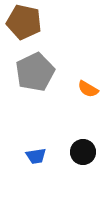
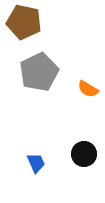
gray pentagon: moved 4 px right
black circle: moved 1 px right, 2 px down
blue trapezoid: moved 7 px down; rotated 105 degrees counterclockwise
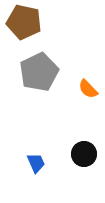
orange semicircle: rotated 15 degrees clockwise
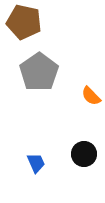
gray pentagon: rotated 9 degrees counterclockwise
orange semicircle: moved 3 px right, 7 px down
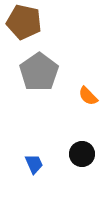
orange semicircle: moved 3 px left
black circle: moved 2 px left
blue trapezoid: moved 2 px left, 1 px down
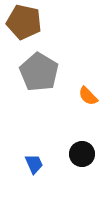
gray pentagon: rotated 6 degrees counterclockwise
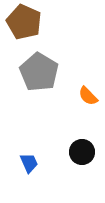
brown pentagon: rotated 12 degrees clockwise
black circle: moved 2 px up
blue trapezoid: moved 5 px left, 1 px up
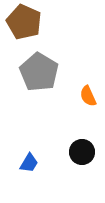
orange semicircle: rotated 20 degrees clockwise
blue trapezoid: rotated 55 degrees clockwise
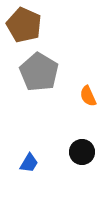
brown pentagon: moved 3 px down
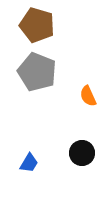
brown pentagon: moved 13 px right; rotated 8 degrees counterclockwise
gray pentagon: moved 2 px left; rotated 9 degrees counterclockwise
black circle: moved 1 px down
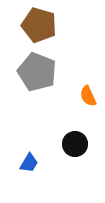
brown pentagon: moved 2 px right
black circle: moved 7 px left, 9 px up
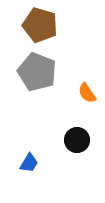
brown pentagon: moved 1 px right
orange semicircle: moved 1 px left, 3 px up; rotated 10 degrees counterclockwise
black circle: moved 2 px right, 4 px up
